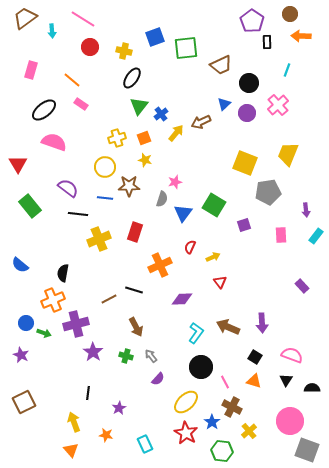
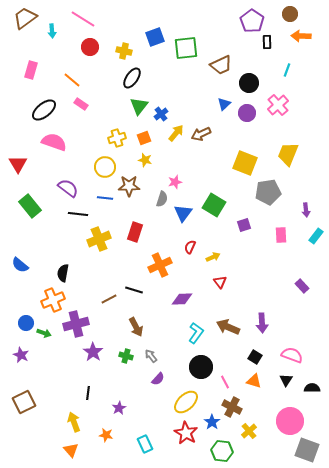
brown arrow at (201, 122): moved 12 px down
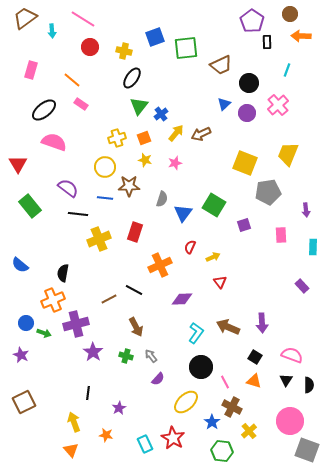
pink star at (175, 182): moved 19 px up
cyan rectangle at (316, 236): moved 3 px left, 11 px down; rotated 35 degrees counterclockwise
black line at (134, 290): rotated 12 degrees clockwise
black semicircle at (312, 388): moved 3 px left, 3 px up; rotated 91 degrees clockwise
red star at (186, 433): moved 13 px left, 5 px down
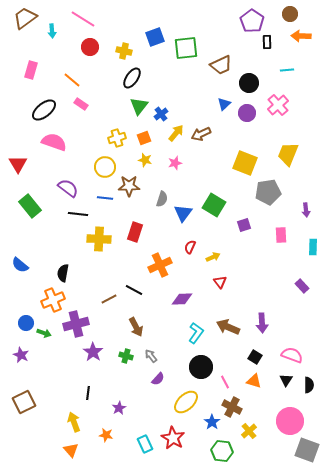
cyan line at (287, 70): rotated 64 degrees clockwise
yellow cross at (99, 239): rotated 25 degrees clockwise
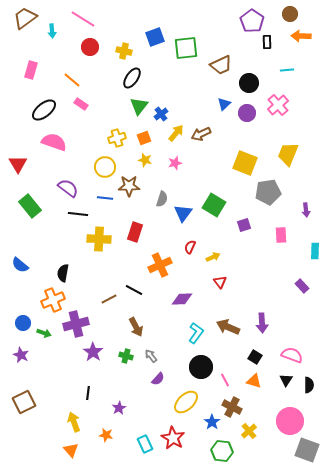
cyan rectangle at (313, 247): moved 2 px right, 4 px down
blue circle at (26, 323): moved 3 px left
pink line at (225, 382): moved 2 px up
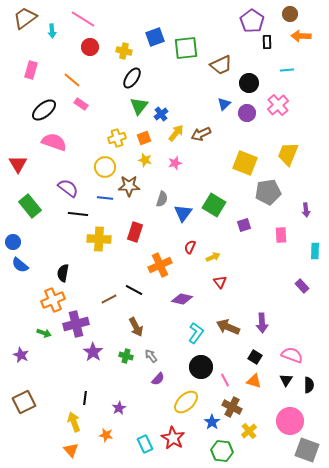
purple diamond at (182, 299): rotated 15 degrees clockwise
blue circle at (23, 323): moved 10 px left, 81 px up
black line at (88, 393): moved 3 px left, 5 px down
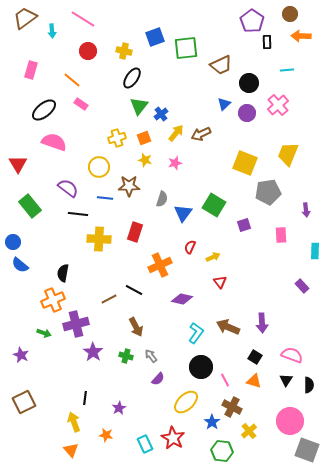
red circle at (90, 47): moved 2 px left, 4 px down
yellow circle at (105, 167): moved 6 px left
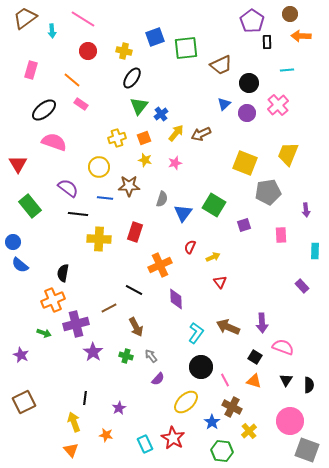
brown line at (109, 299): moved 9 px down
purple diamond at (182, 299): moved 6 px left; rotated 75 degrees clockwise
pink semicircle at (292, 355): moved 9 px left, 8 px up
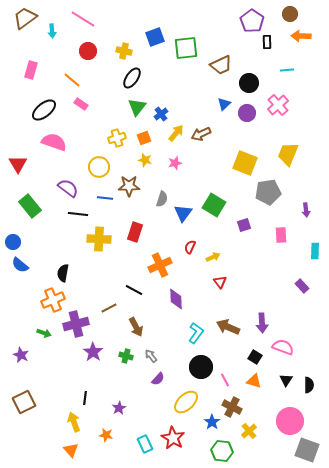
green triangle at (139, 106): moved 2 px left, 1 px down
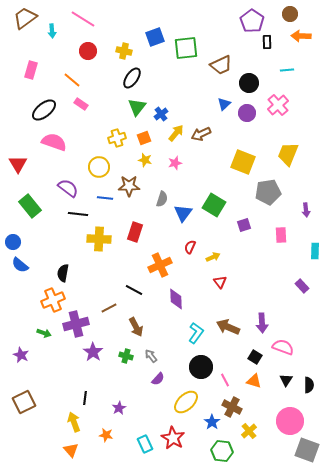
yellow square at (245, 163): moved 2 px left, 1 px up
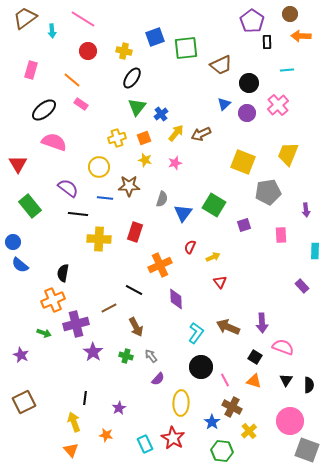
yellow ellipse at (186, 402): moved 5 px left, 1 px down; rotated 45 degrees counterclockwise
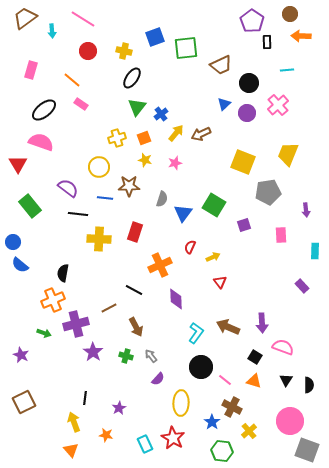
pink semicircle at (54, 142): moved 13 px left
pink line at (225, 380): rotated 24 degrees counterclockwise
